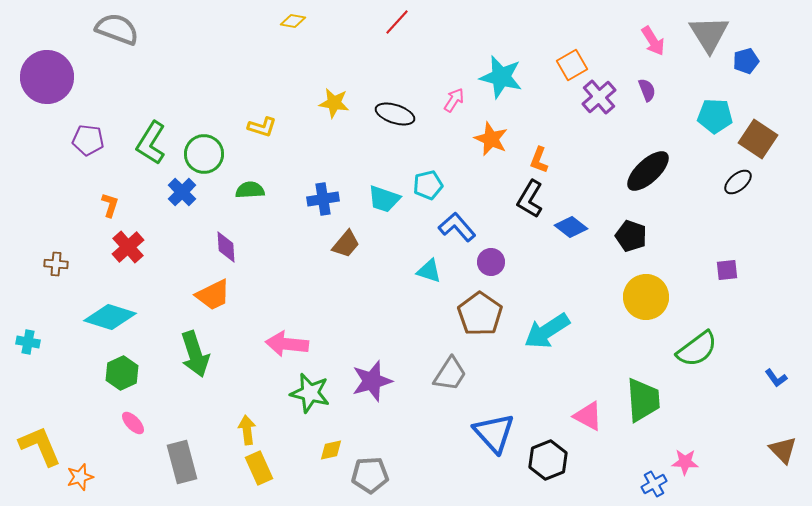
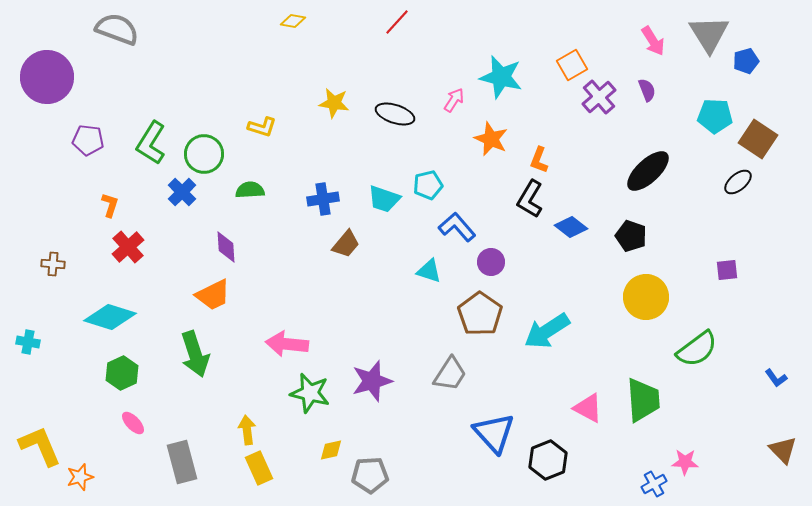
brown cross at (56, 264): moved 3 px left
pink triangle at (588, 416): moved 8 px up
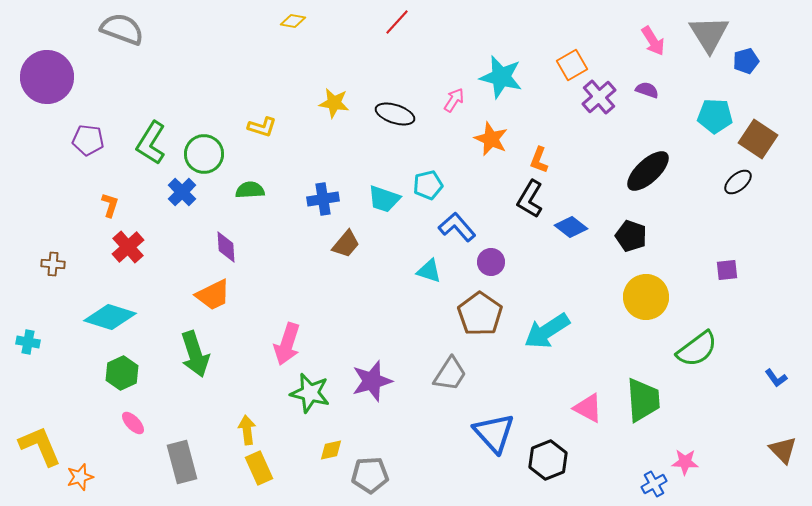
gray semicircle at (117, 29): moved 5 px right
purple semicircle at (647, 90): rotated 50 degrees counterclockwise
pink arrow at (287, 344): rotated 78 degrees counterclockwise
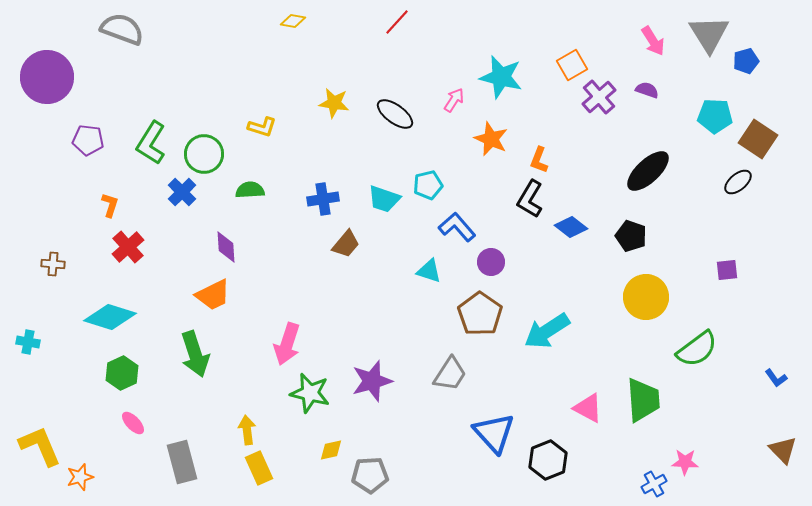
black ellipse at (395, 114): rotated 18 degrees clockwise
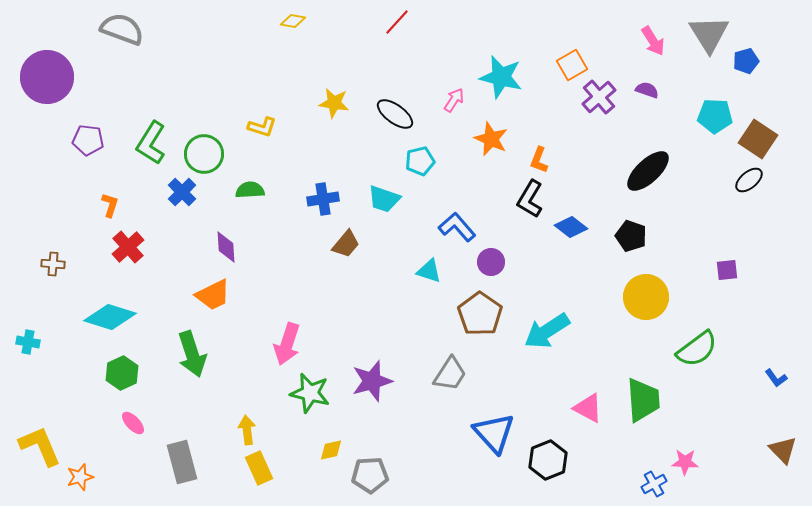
black ellipse at (738, 182): moved 11 px right, 2 px up
cyan pentagon at (428, 185): moved 8 px left, 24 px up
green arrow at (195, 354): moved 3 px left
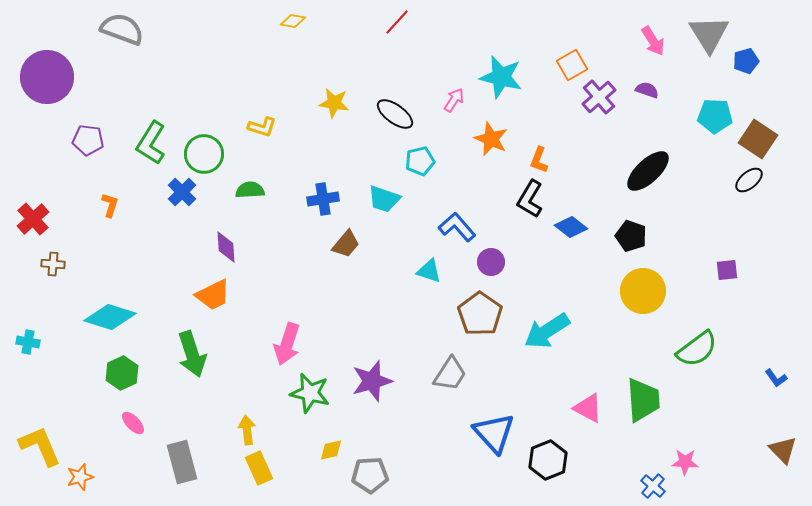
red cross at (128, 247): moved 95 px left, 28 px up
yellow circle at (646, 297): moved 3 px left, 6 px up
blue cross at (654, 484): moved 1 px left, 2 px down; rotated 20 degrees counterclockwise
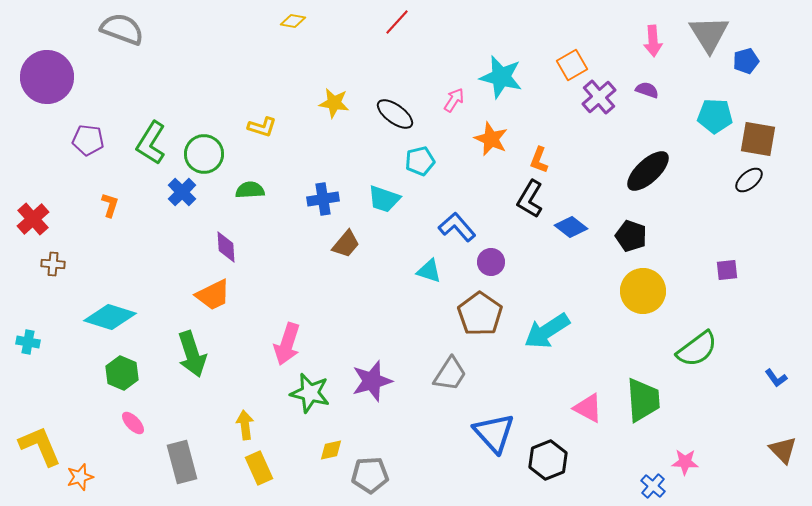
pink arrow at (653, 41): rotated 28 degrees clockwise
brown square at (758, 139): rotated 24 degrees counterclockwise
green hexagon at (122, 373): rotated 12 degrees counterclockwise
yellow arrow at (247, 430): moved 2 px left, 5 px up
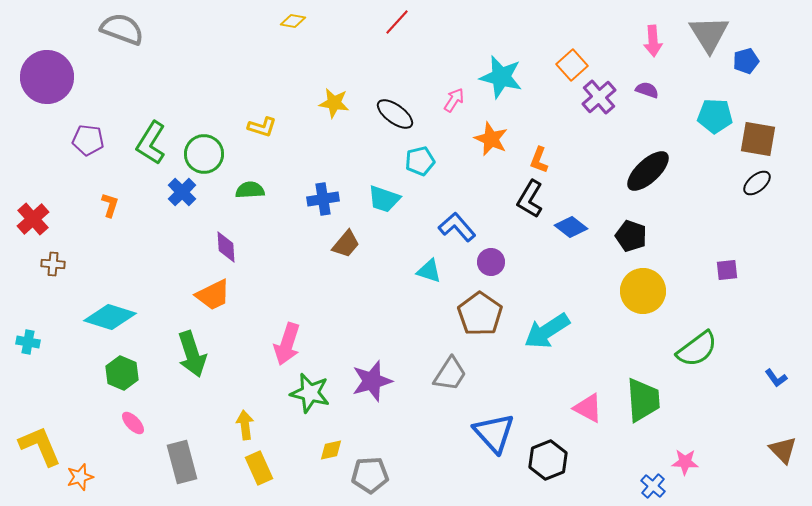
orange square at (572, 65): rotated 12 degrees counterclockwise
black ellipse at (749, 180): moved 8 px right, 3 px down
